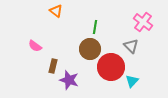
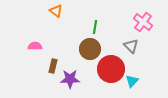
pink semicircle: rotated 144 degrees clockwise
red circle: moved 2 px down
purple star: moved 1 px right, 1 px up; rotated 18 degrees counterclockwise
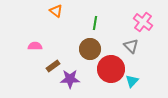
green line: moved 4 px up
brown rectangle: rotated 40 degrees clockwise
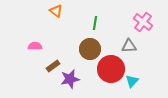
gray triangle: moved 2 px left; rotated 49 degrees counterclockwise
purple star: rotated 12 degrees counterclockwise
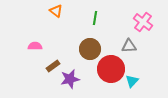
green line: moved 5 px up
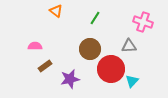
green line: rotated 24 degrees clockwise
pink cross: rotated 18 degrees counterclockwise
brown rectangle: moved 8 px left
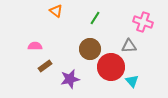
red circle: moved 2 px up
cyan triangle: rotated 24 degrees counterclockwise
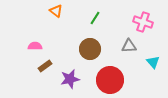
red circle: moved 1 px left, 13 px down
cyan triangle: moved 21 px right, 19 px up
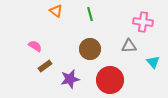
green line: moved 5 px left, 4 px up; rotated 48 degrees counterclockwise
pink cross: rotated 12 degrees counterclockwise
pink semicircle: rotated 32 degrees clockwise
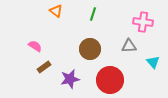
green line: moved 3 px right; rotated 32 degrees clockwise
brown rectangle: moved 1 px left, 1 px down
